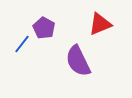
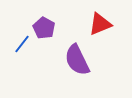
purple semicircle: moved 1 px left, 1 px up
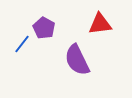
red triangle: rotated 15 degrees clockwise
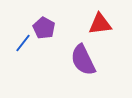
blue line: moved 1 px right, 1 px up
purple semicircle: moved 6 px right
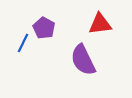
blue line: rotated 12 degrees counterclockwise
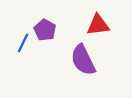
red triangle: moved 2 px left, 1 px down
purple pentagon: moved 1 px right, 2 px down
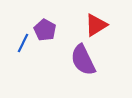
red triangle: moved 2 px left; rotated 25 degrees counterclockwise
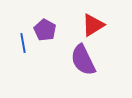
red triangle: moved 3 px left
blue line: rotated 36 degrees counterclockwise
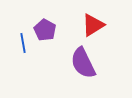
purple semicircle: moved 3 px down
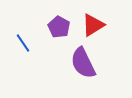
purple pentagon: moved 14 px right, 3 px up
blue line: rotated 24 degrees counterclockwise
